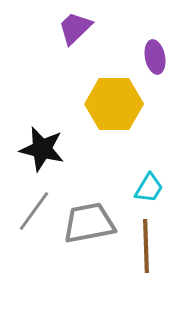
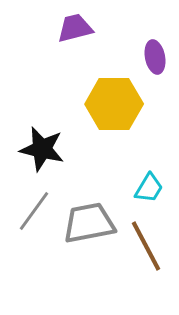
purple trapezoid: rotated 30 degrees clockwise
brown line: rotated 26 degrees counterclockwise
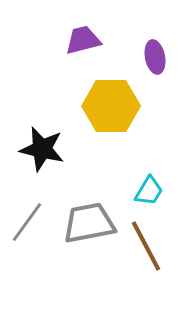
purple trapezoid: moved 8 px right, 12 px down
yellow hexagon: moved 3 px left, 2 px down
cyan trapezoid: moved 3 px down
gray line: moved 7 px left, 11 px down
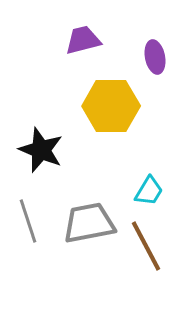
black star: moved 1 px left, 1 px down; rotated 9 degrees clockwise
gray line: moved 1 px right, 1 px up; rotated 54 degrees counterclockwise
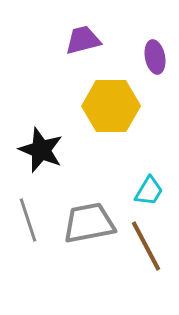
gray line: moved 1 px up
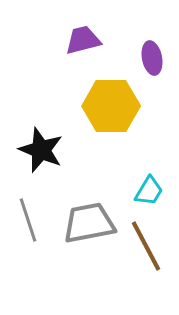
purple ellipse: moved 3 px left, 1 px down
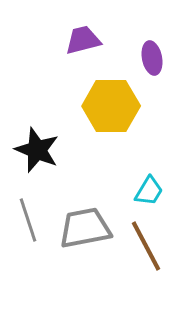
black star: moved 4 px left
gray trapezoid: moved 4 px left, 5 px down
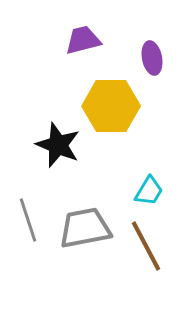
black star: moved 21 px right, 5 px up
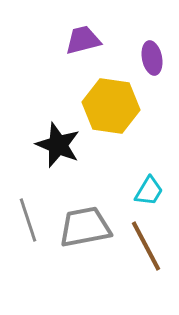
yellow hexagon: rotated 8 degrees clockwise
gray trapezoid: moved 1 px up
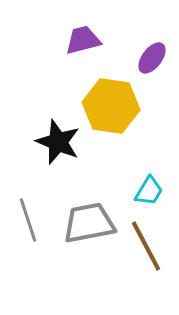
purple ellipse: rotated 48 degrees clockwise
black star: moved 3 px up
gray trapezoid: moved 4 px right, 4 px up
